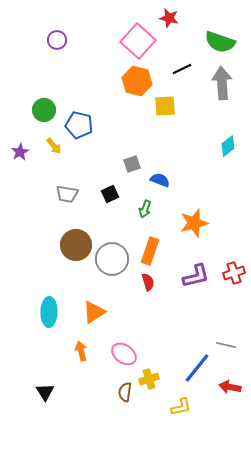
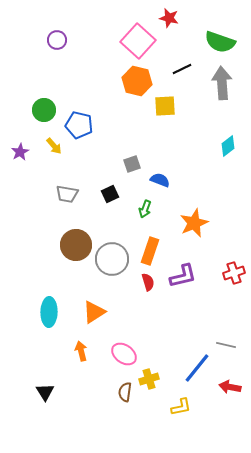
orange star: rotated 8 degrees counterclockwise
purple L-shape: moved 13 px left
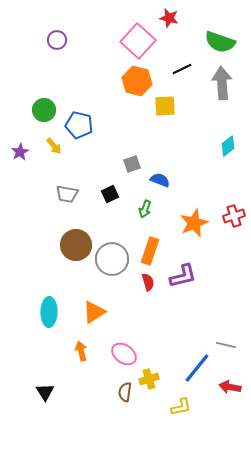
red cross: moved 57 px up
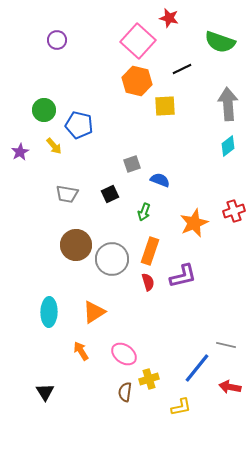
gray arrow: moved 6 px right, 21 px down
green arrow: moved 1 px left, 3 px down
red cross: moved 5 px up
orange arrow: rotated 18 degrees counterclockwise
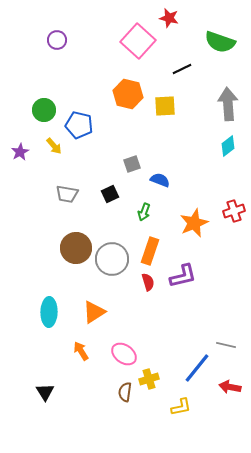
orange hexagon: moved 9 px left, 13 px down
brown circle: moved 3 px down
